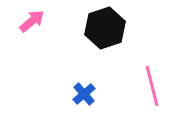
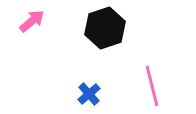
blue cross: moved 5 px right
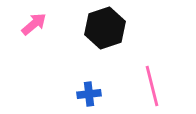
pink arrow: moved 2 px right, 3 px down
blue cross: rotated 35 degrees clockwise
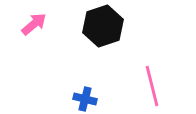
black hexagon: moved 2 px left, 2 px up
blue cross: moved 4 px left, 5 px down; rotated 20 degrees clockwise
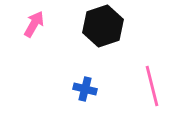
pink arrow: rotated 20 degrees counterclockwise
blue cross: moved 10 px up
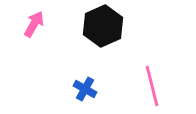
black hexagon: rotated 6 degrees counterclockwise
blue cross: rotated 15 degrees clockwise
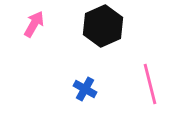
pink line: moved 2 px left, 2 px up
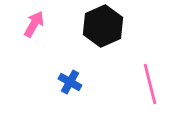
blue cross: moved 15 px left, 7 px up
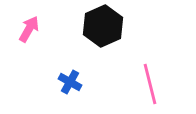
pink arrow: moved 5 px left, 5 px down
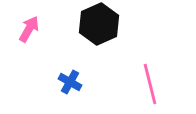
black hexagon: moved 4 px left, 2 px up
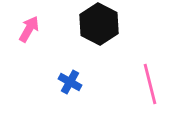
black hexagon: rotated 9 degrees counterclockwise
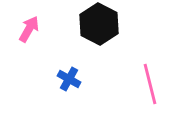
blue cross: moved 1 px left, 3 px up
